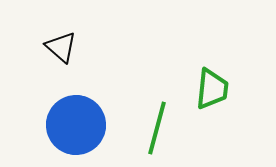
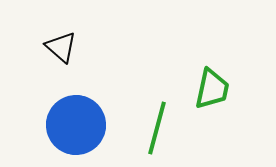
green trapezoid: rotated 6 degrees clockwise
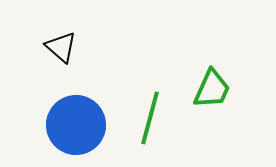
green trapezoid: rotated 12 degrees clockwise
green line: moved 7 px left, 10 px up
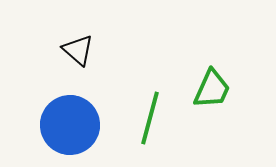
black triangle: moved 17 px right, 3 px down
blue circle: moved 6 px left
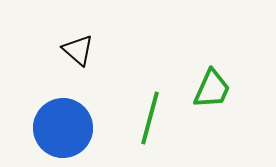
blue circle: moved 7 px left, 3 px down
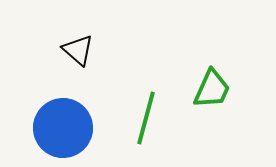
green line: moved 4 px left
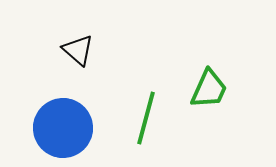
green trapezoid: moved 3 px left
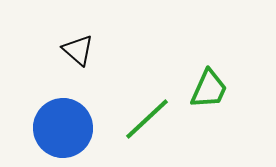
green line: moved 1 px right, 1 px down; rotated 32 degrees clockwise
